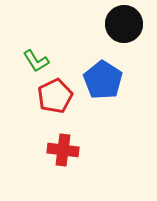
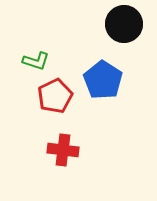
green L-shape: rotated 40 degrees counterclockwise
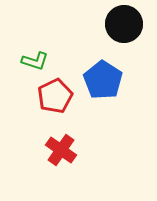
green L-shape: moved 1 px left
red cross: moved 2 px left; rotated 28 degrees clockwise
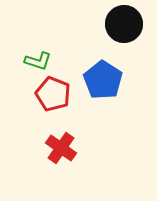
green L-shape: moved 3 px right
red pentagon: moved 2 px left, 2 px up; rotated 24 degrees counterclockwise
red cross: moved 2 px up
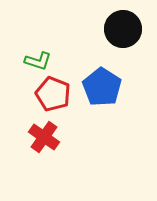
black circle: moved 1 px left, 5 px down
blue pentagon: moved 1 px left, 7 px down
red cross: moved 17 px left, 11 px up
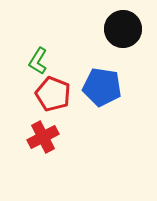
green L-shape: rotated 104 degrees clockwise
blue pentagon: rotated 24 degrees counterclockwise
red cross: moved 1 px left; rotated 28 degrees clockwise
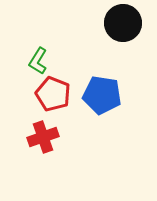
black circle: moved 6 px up
blue pentagon: moved 8 px down
red cross: rotated 8 degrees clockwise
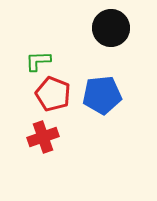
black circle: moved 12 px left, 5 px down
green L-shape: rotated 56 degrees clockwise
blue pentagon: rotated 15 degrees counterclockwise
